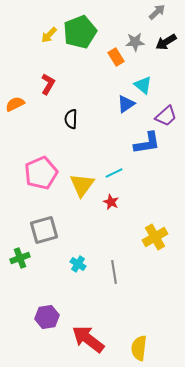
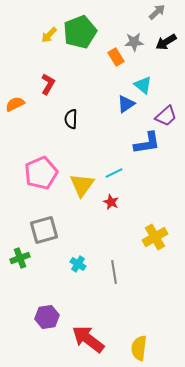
gray star: moved 1 px left
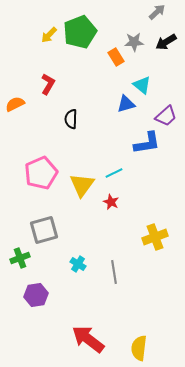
cyan triangle: moved 1 px left
blue triangle: rotated 18 degrees clockwise
yellow cross: rotated 10 degrees clockwise
purple hexagon: moved 11 px left, 22 px up
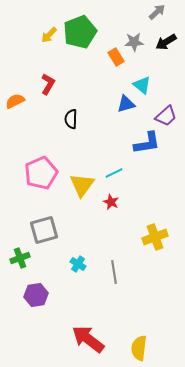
orange semicircle: moved 3 px up
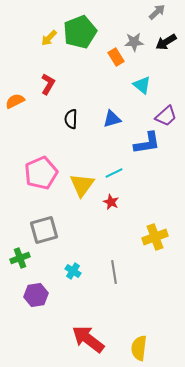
yellow arrow: moved 3 px down
blue triangle: moved 14 px left, 15 px down
cyan cross: moved 5 px left, 7 px down
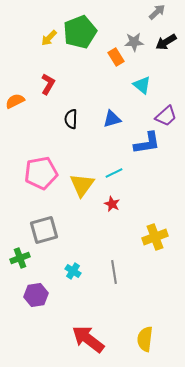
pink pentagon: rotated 12 degrees clockwise
red star: moved 1 px right, 2 px down
yellow semicircle: moved 6 px right, 9 px up
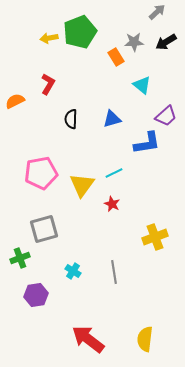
yellow arrow: rotated 36 degrees clockwise
gray square: moved 1 px up
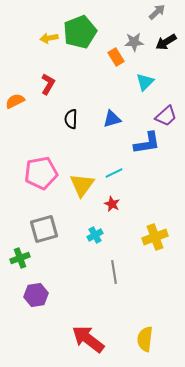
cyan triangle: moved 3 px right, 3 px up; rotated 36 degrees clockwise
cyan cross: moved 22 px right, 36 px up; rotated 28 degrees clockwise
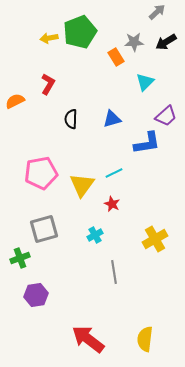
yellow cross: moved 2 px down; rotated 10 degrees counterclockwise
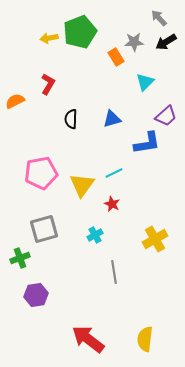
gray arrow: moved 2 px right, 6 px down; rotated 90 degrees counterclockwise
